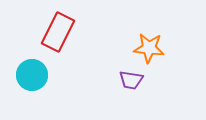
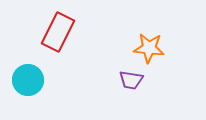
cyan circle: moved 4 px left, 5 px down
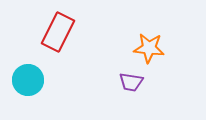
purple trapezoid: moved 2 px down
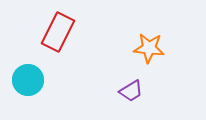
purple trapezoid: moved 9 px down; rotated 40 degrees counterclockwise
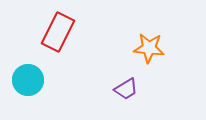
purple trapezoid: moved 5 px left, 2 px up
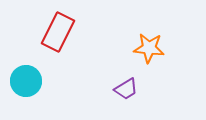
cyan circle: moved 2 px left, 1 px down
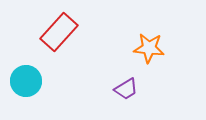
red rectangle: moved 1 px right; rotated 15 degrees clockwise
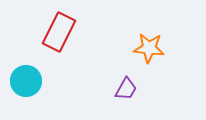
red rectangle: rotated 15 degrees counterclockwise
purple trapezoid: rotated 30 degrees counterclockwise
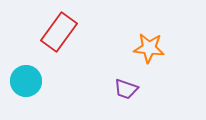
red rectangle: rotated 9 degrees clockwise
purple trapezoid: rotated 80 degrees clockwise
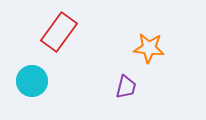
cyan circle: moved 6 px right
purple trapezoid: moved 2 px up; rotated 95 degrees counterclockwise
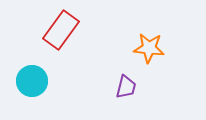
red rectangle: moved 2 px right, 2 px up
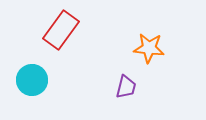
cyan circle: moved 1 px up
